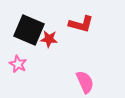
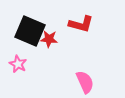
black square: moved 1 px right, 1 px down
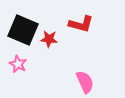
black square: moved 7 px left, 1 px up
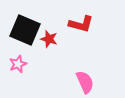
black square: moved 2 px right
red star: rotated 12 degrees clockwise
pink star: rotated 24 degrees clockwise
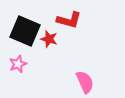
red L-shape: moved 12 px left, 4 px up
black square: moved 1 px down
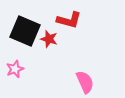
pink star: moved 3 px left, 5 px down
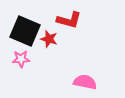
pink star: moved 6 px right, 10 px up; rotated 18 degrees clockwise
pink semicircle: rotated 55 degrees counterclockwise
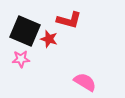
pink semicircle: rotated 20 degrees clockwise
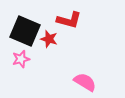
pink star: rotated 12 degrees counterclockwise
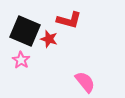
pink star: moved 1 px down; rotated 24 degrees counterclockwise
pink semicircle: rotated 20 degrees clockwise
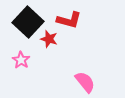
black square: moved 3 px right, 9 px up; rotated 20 degrees clockwise
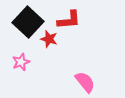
red L-shape: rotated 20 degrees counterclockwise
pink star: moved 2 px down; rotated 18 degrees clockwise
